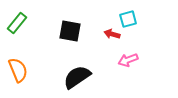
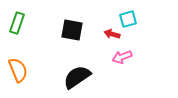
green rectangle: rotated 20 degrees counterclockwise
black square: moved 2 px right, 1 px up
pink arrow: moved 6 px left, 3 px up
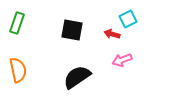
cyan square: rotated 12 degrees counterclockwise
pink arrow: moved 3 px down
orange semicircle: rotated 10 degrees clockwise
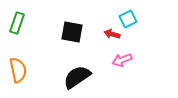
black square: moved 2 px down
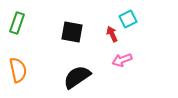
red arrow: rotated 49 degrees clockwise
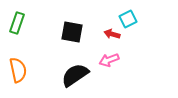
red arrow: rotated 49 degrees counterclockwise
pink arrow: moved 13 px left
black semicircle: moved 2 px left, 2 px up
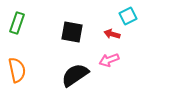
cyan square: moved 3 px up
orange semicircle: moved 1 px left
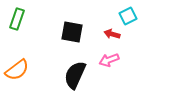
green rectangle: moved 4 px up
orange semicircle: rotated 65 degrees clockwise
black semicircle: rotated 32 degrees counterclockwise
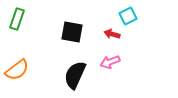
pink arrow: moved 1 px right, 2 px down
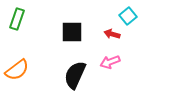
cyan square: rotated 12 degrees counterclockwise
black square: rotated 10 degrees counterclockwise
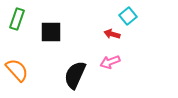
black square: moved 21 px left
orange semicircle: rotated 95 degrees counterclockwise
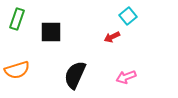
red arrow: moved 3 px down; rotated 42 degrees counterclockwise
pink arrow: moved 16 px right, 15 px down
orange semicircle: rotated 115 degrees clockwise
